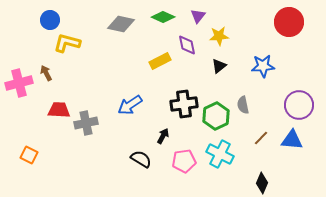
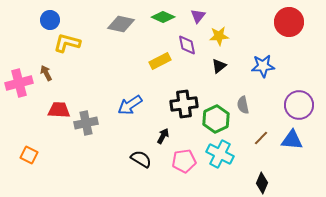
green hexagon: moved 3 px down
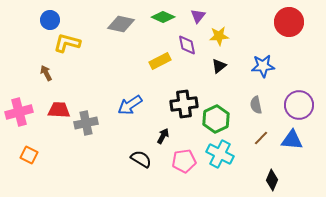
pink cross: moved 29 px down
gray semicircle: moved 13 px right
black diamond: moved 10 px right, 3 px up
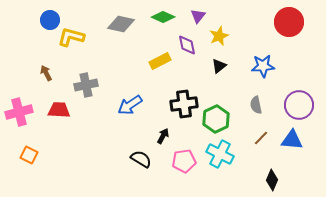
yellow star: rotated 18 degrees counterclockwise
yellow L-shape: moved 4 px right, 6 px up
gray cross: moved 38 px up
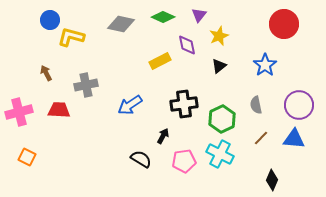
purple triangle: moved 1 px right, 1 px up
red circle: moved 5 px left, 2 px down
blue star: moved 2 px right, 1 px up; rotated 30 degrees counterclockwise
green hexagon: moved 6 px right
blue triangle: moved 2 px right, 1 px up
orange square: moved 2 px left, 2 px down
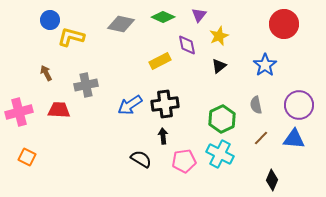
black cross: moved 19 px left
black arrow: rotated 35 degrees counterclockwise
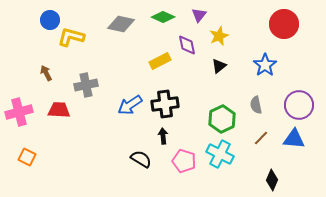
pink pentagon: rotated 25 degrees clockwise
